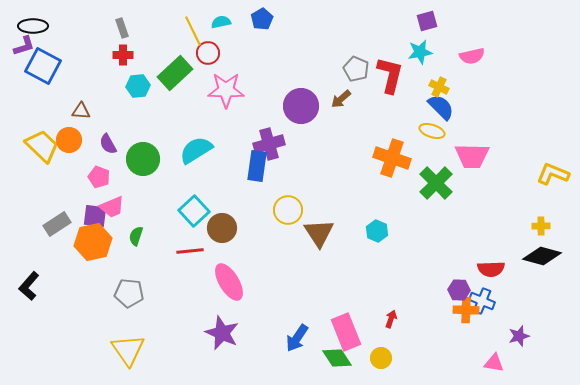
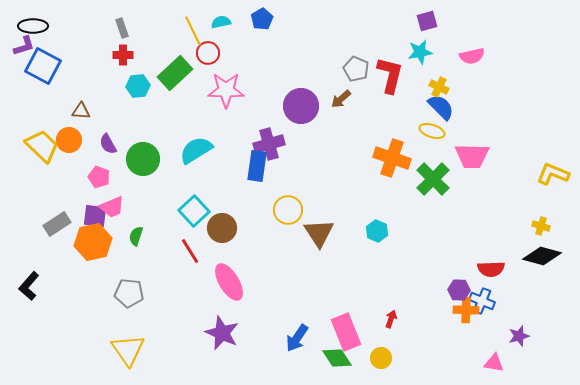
green cross at (436, 183): moved 3 px left, 4 px up
yellow cross at (541, 226): rotated 18 degrees clockwise
red line at (190, 251): rotated 64 degrees clockwise
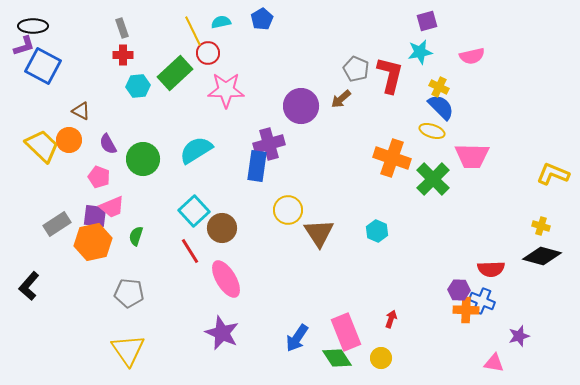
brown triangle at (81, 111): rotated 24 degrees clockwise
pink ellipse at (229, 282): moved 3 px left, 3 px up
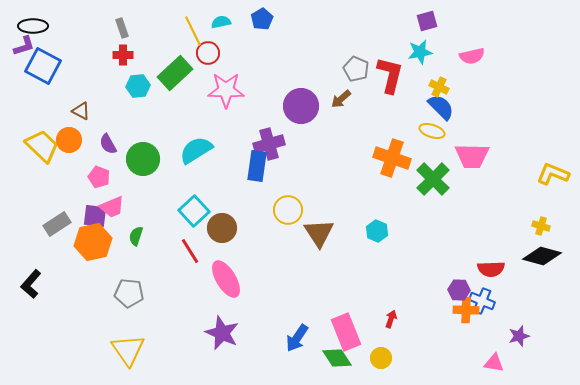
black L-shape at (29, 286): moved 2 px right, 2 px up
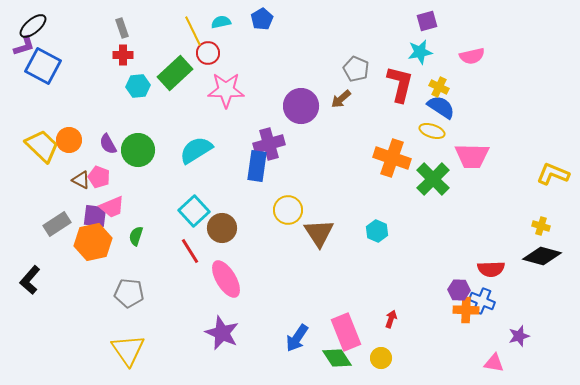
black ellipse at (33, 26): rotated 40 degrees counterclockwise
red L-shape at (390, 75): moved 10 px right, 9 px down
blue semicircle at (441, 107): rotated 12 degrees counterclockwise
brown triangle at (81, 111): moved 69 px down
green circle at (143, 159): moved 5 px left, 9 px up
black L-shape at (31, 284): moved 1 px left, 4 px up
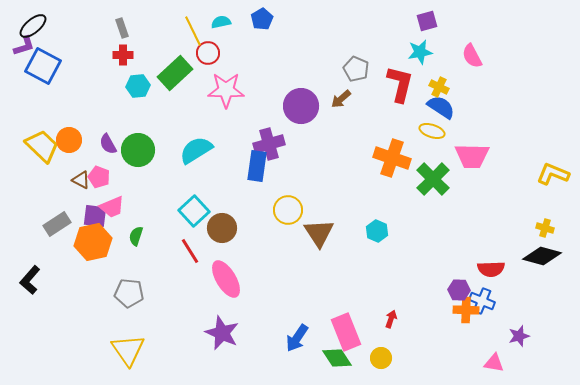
pink semicircle at (472, 56): rotated 75 degrees clockwise
yellow cross at (541, 226): moved 4 px right, 2 px down
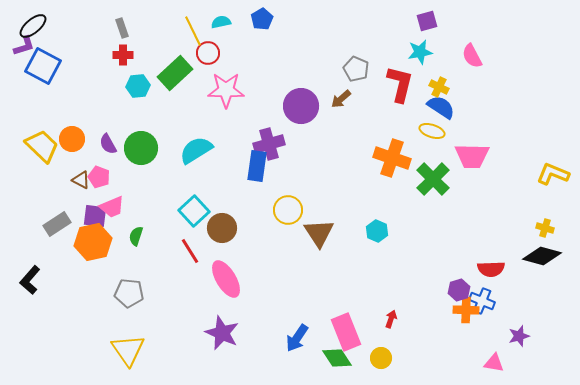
orange circle at (69, 140): moved 3 px right, 1 px up
green circle at (138, 150): moved 3 px right, 2 px up
purple hexagon at (459, 290): rotated 20 degrees counterclockwise
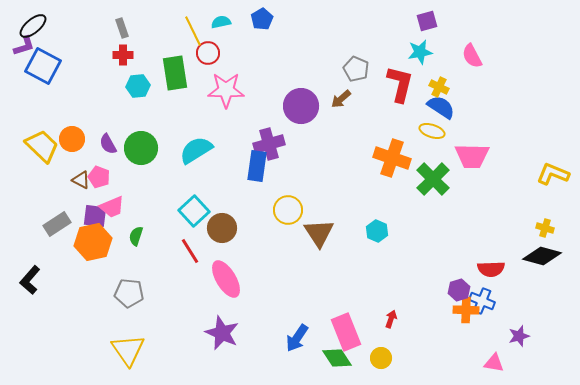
green rectangle at (175, 73): rotated 56 degrees counterclockwise
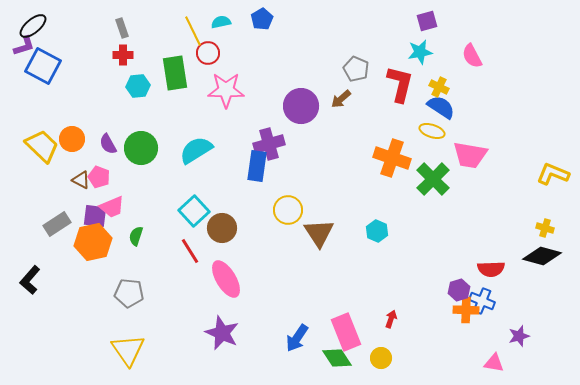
pink trapezoid at (472, 156): moved 2 px left, 1 px up; rotated 9 degrees clockwise
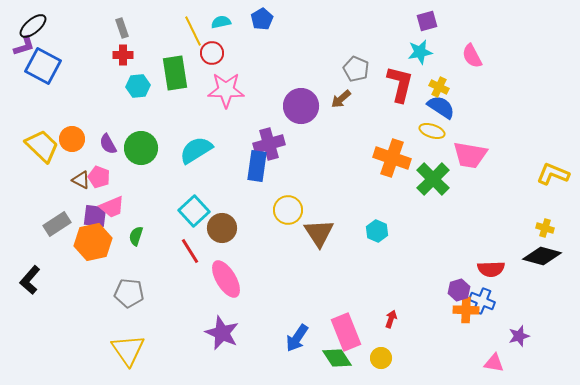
red circle at (208, 53): moved 4 px right
